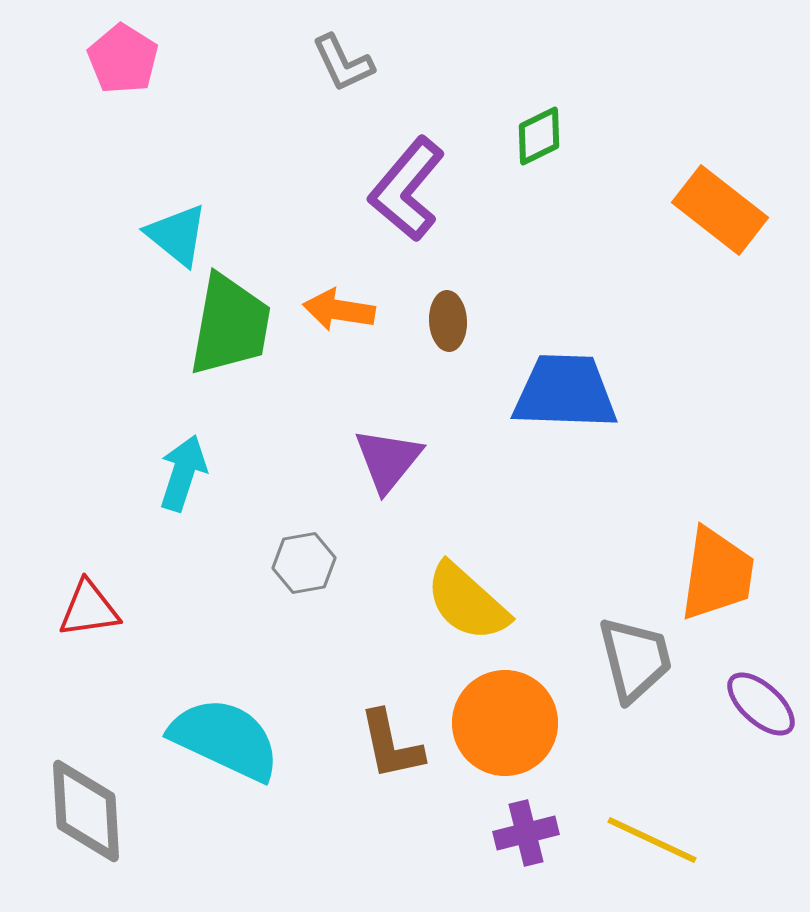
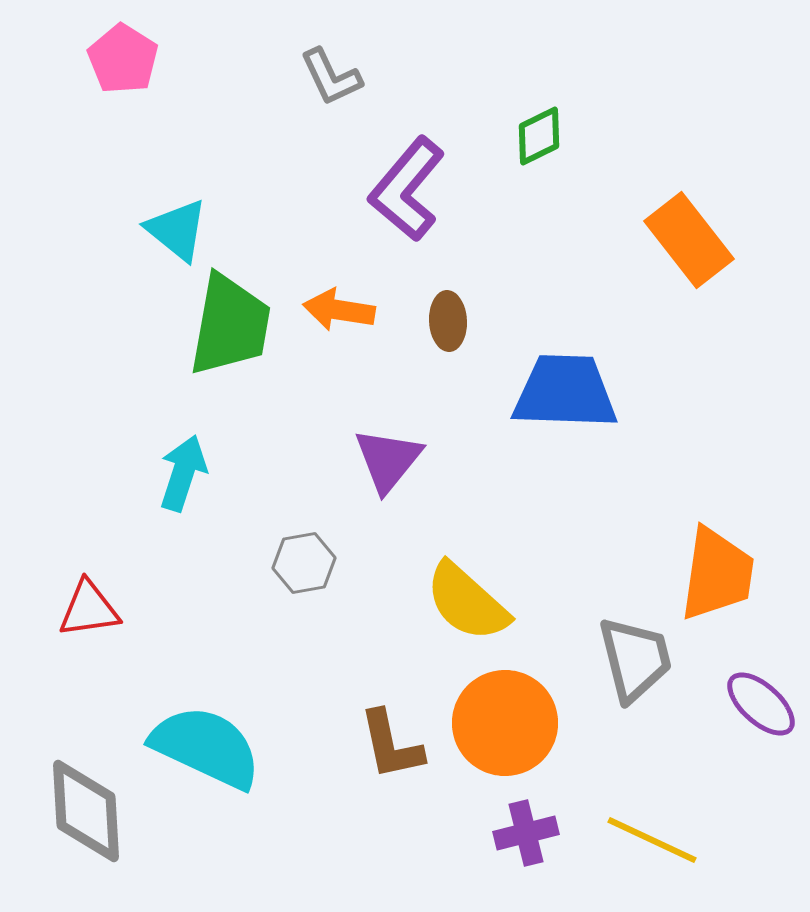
gray L-shape: moved 12 px left, 14 px down
orange rectangle: moved 31 px left, 30 px down; rotated 14 degrees clockwise
cyan triangle: moved 5 px up
cyan semicircle: moved 19 px left, 8 px down
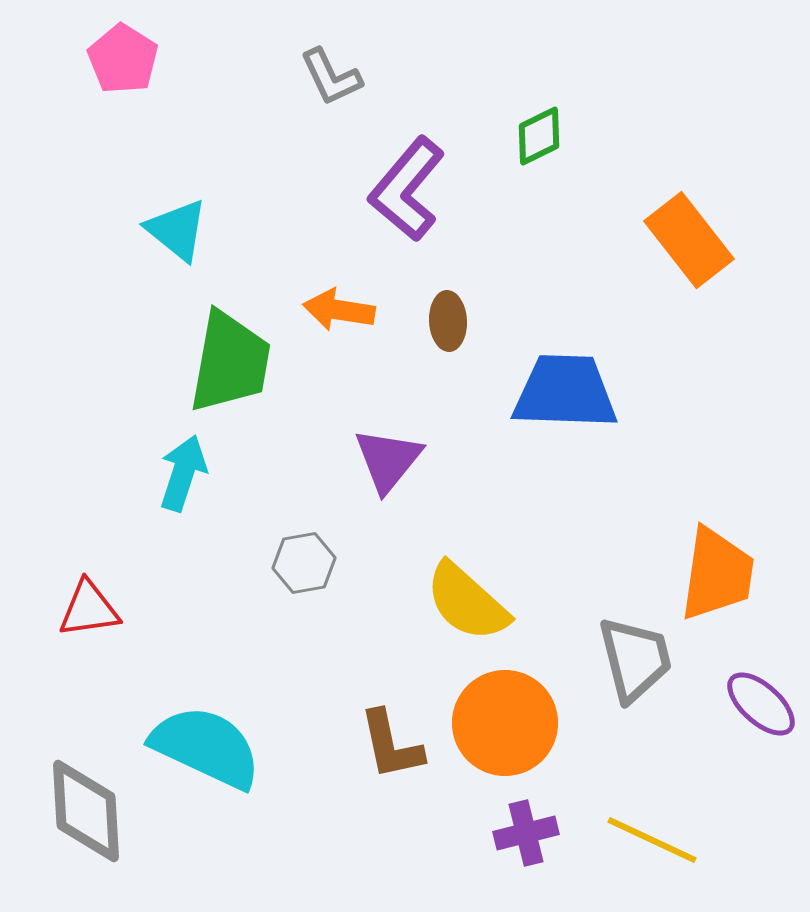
green trapezoid: moved 37 px down
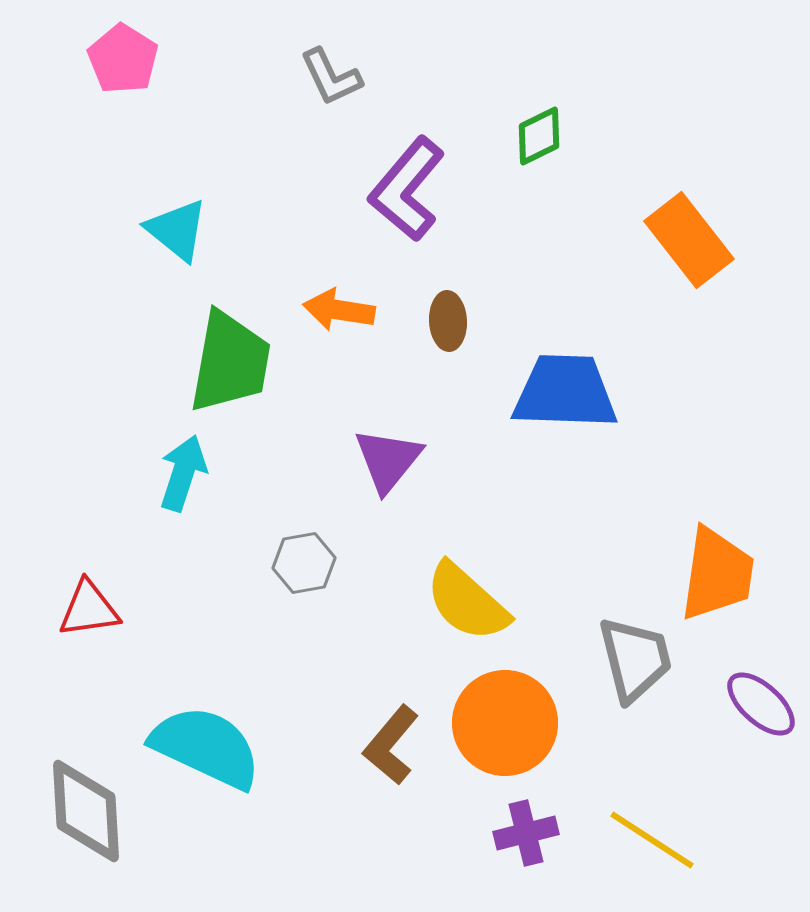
brown L-shape: rotated 52 degrees clockwise
yellow line: rotated 8 degrees clockwise
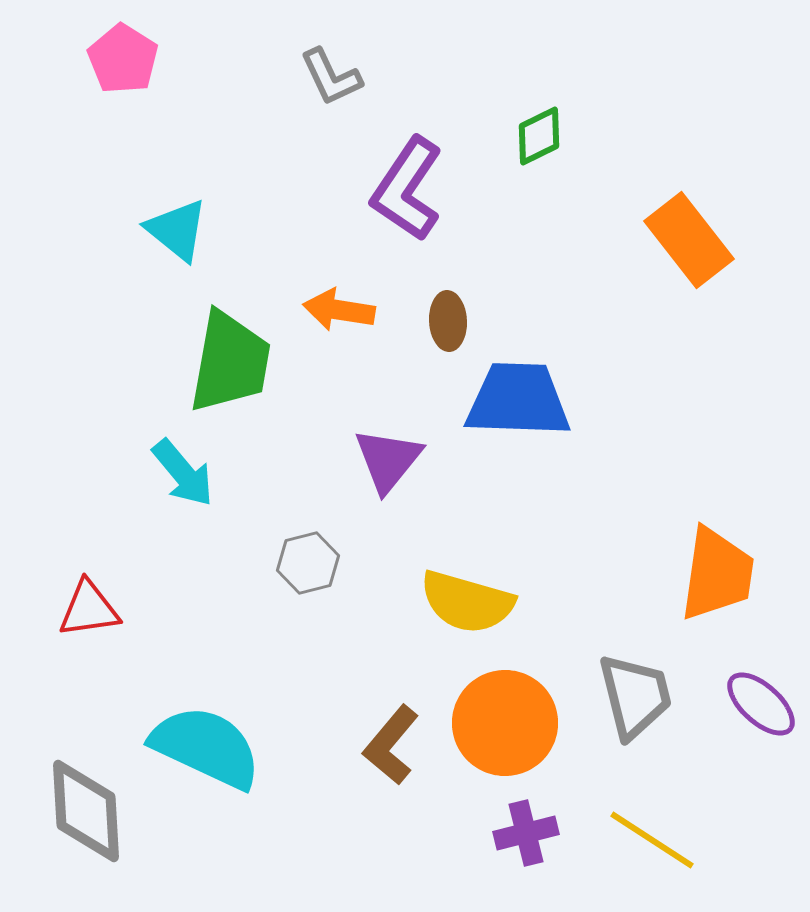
purple L-shape: rotated 6 degrees counterclockwise
blue trapezoid: moved 47 px left, 8 px down
cyan arrow: rotated 122 degrees clockwise
gray hexagon: moved 4 px right; rotated 4 degrees counterclockwise
yellow semicircle: rotated 26 degrees counterclockwise
gray trapezoid: moved 37 px down
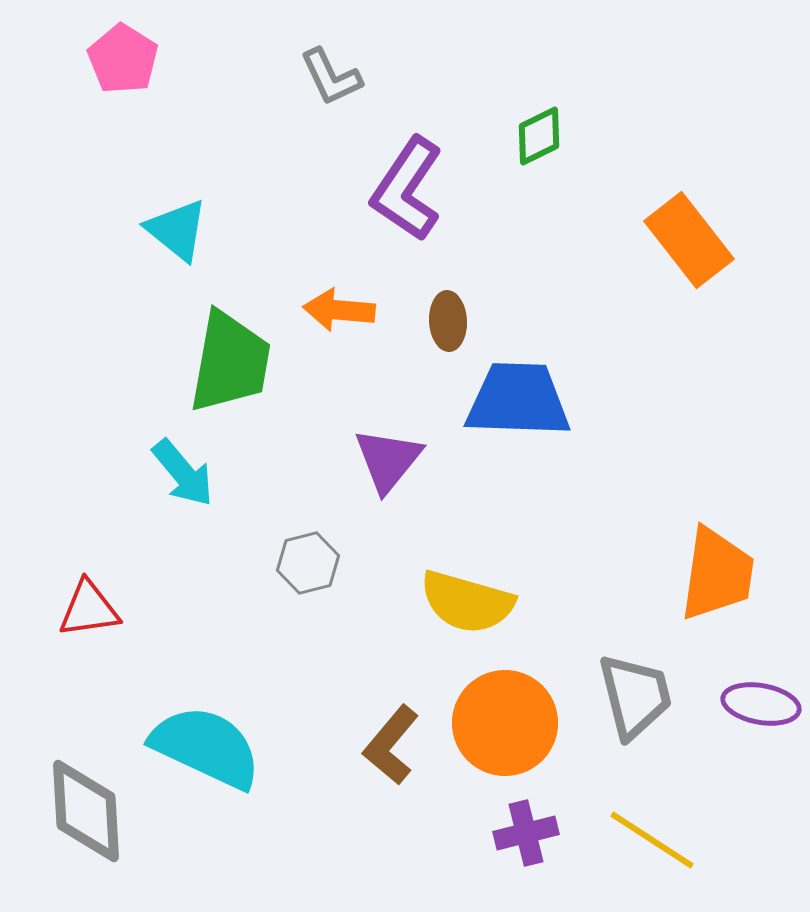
orange arrow: rotated 4 degrees counterclockwise
purple ellipse: rotated 32 degrees counterclockwise
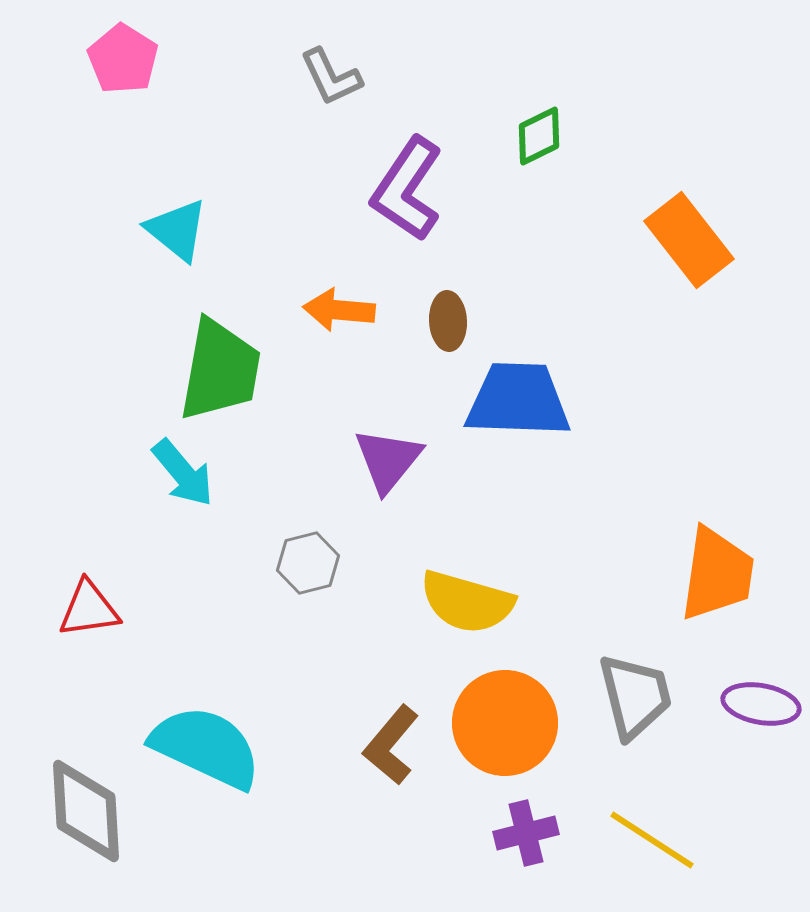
green trapezoid: moved 10 px left, 8 px down
